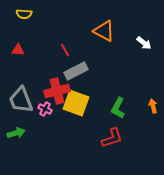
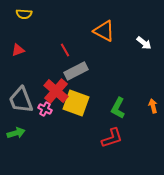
red triangle: rotated 24 degrees counterclockwise
red cross: moved 1 px left; rotated 35 degrees counterclockwise
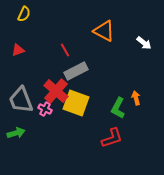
yellow semicircle: rotated 70 degrees counterclockwise
orange arrow: moved 17 px left, 8 px up
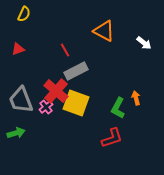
red triangle: moved 1 px up
pink cross: moved 1 px right, 2 px up; rotated 24 degrees clockwise
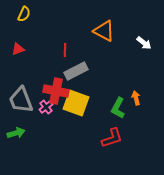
red line: rotated 32 degrees clockwise
red cross: rotated 30 degrees counterclockwise
